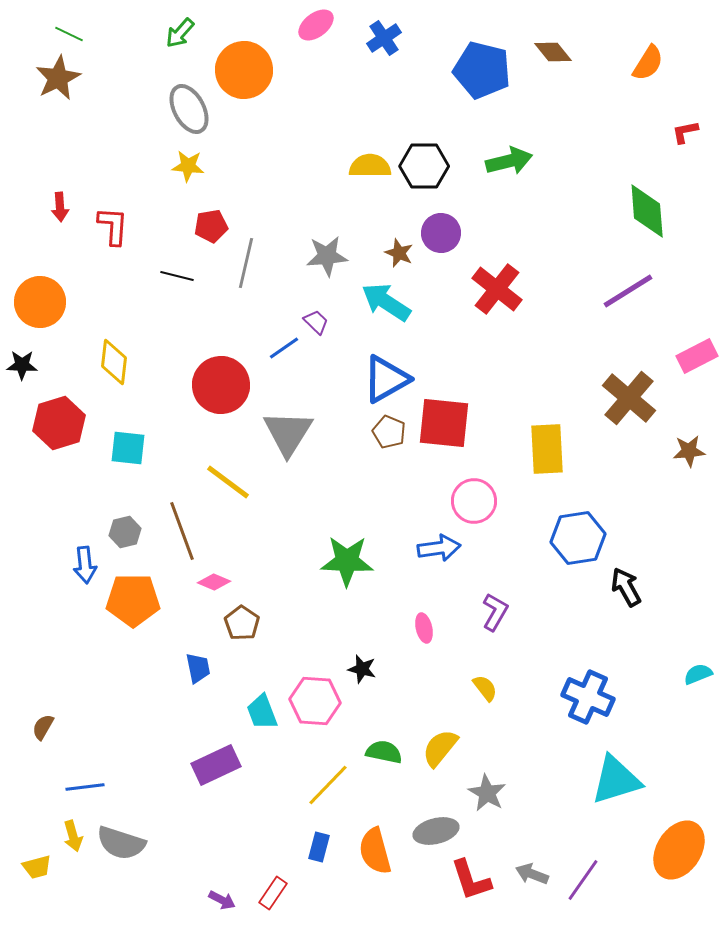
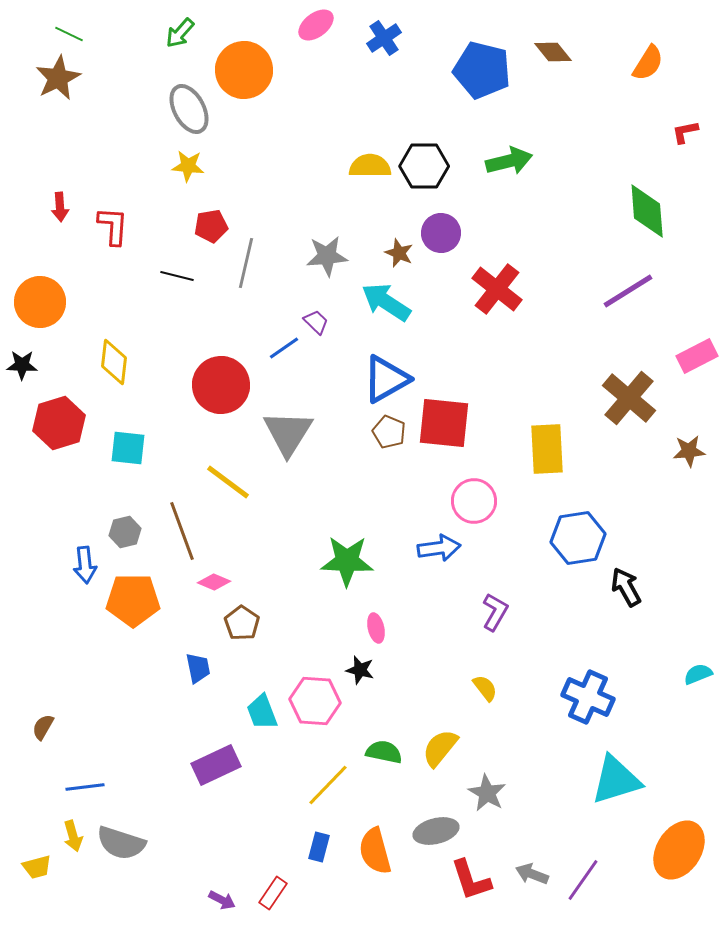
pink ellipse at (424, 628): moved 48 px left
black star at (362, 669): moved 2 px left, 1 px down
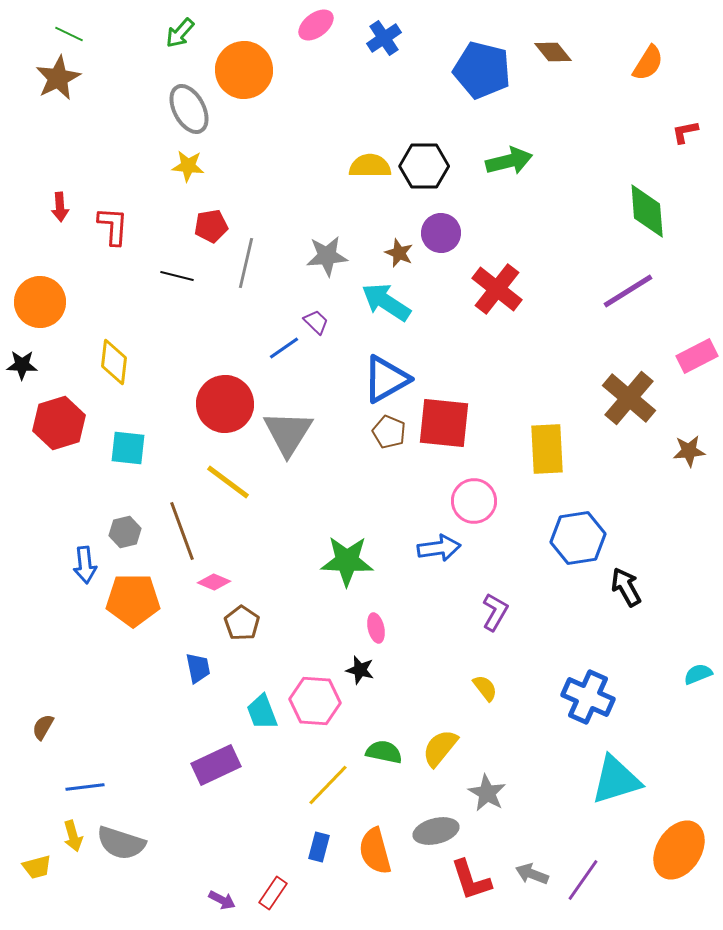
red circle at (221, 385): moved 4 px right, 19 px down
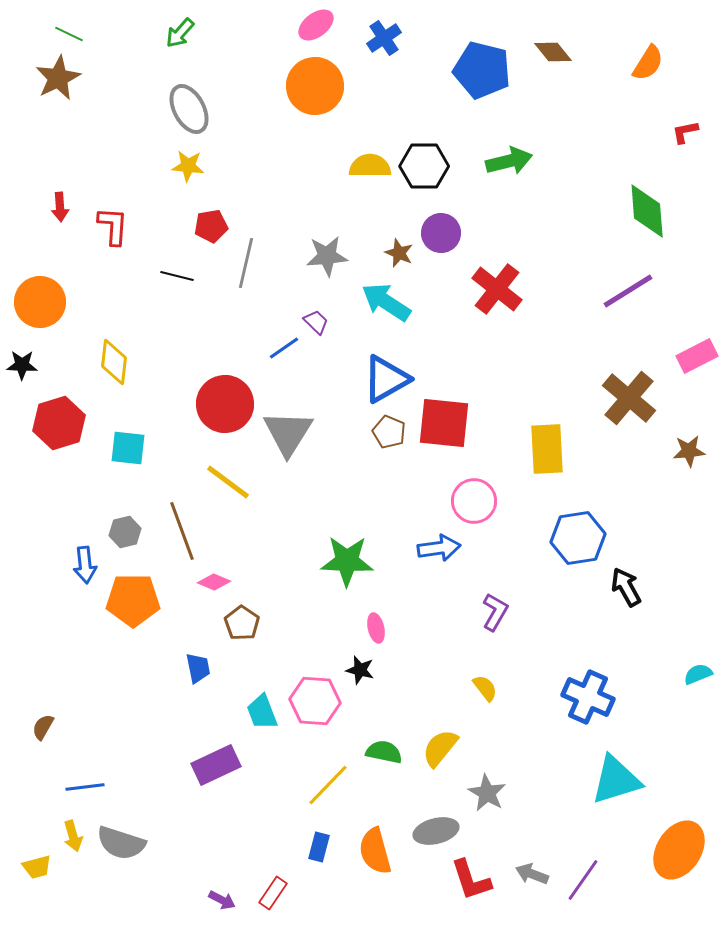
orange circle at (244, 70): moved 71 px right, 16 px down
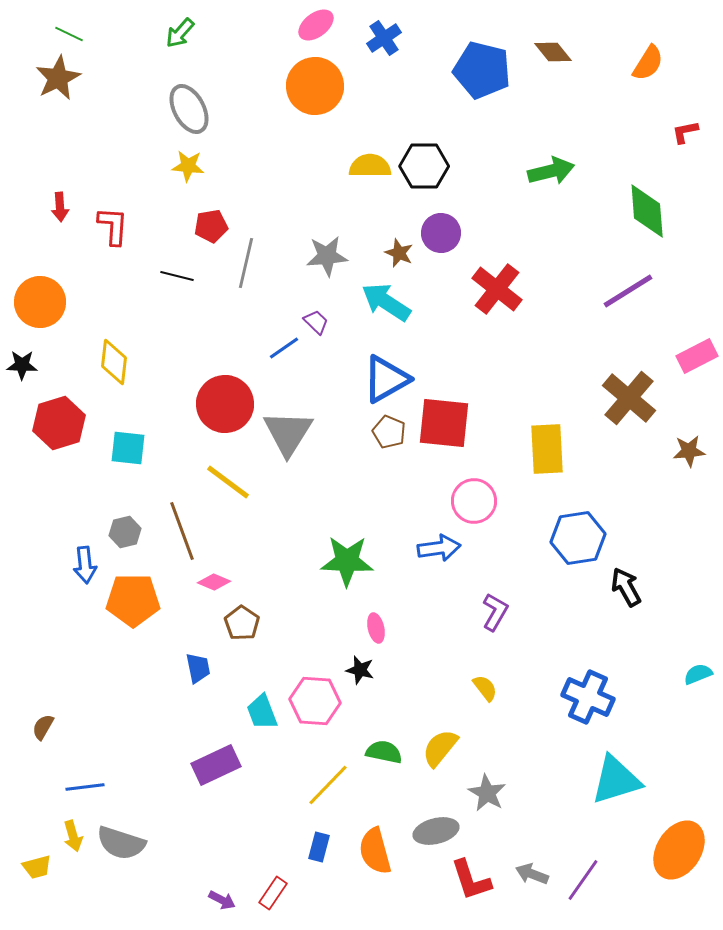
green arrow at (509, 161): moved 42 px right, 10 px down
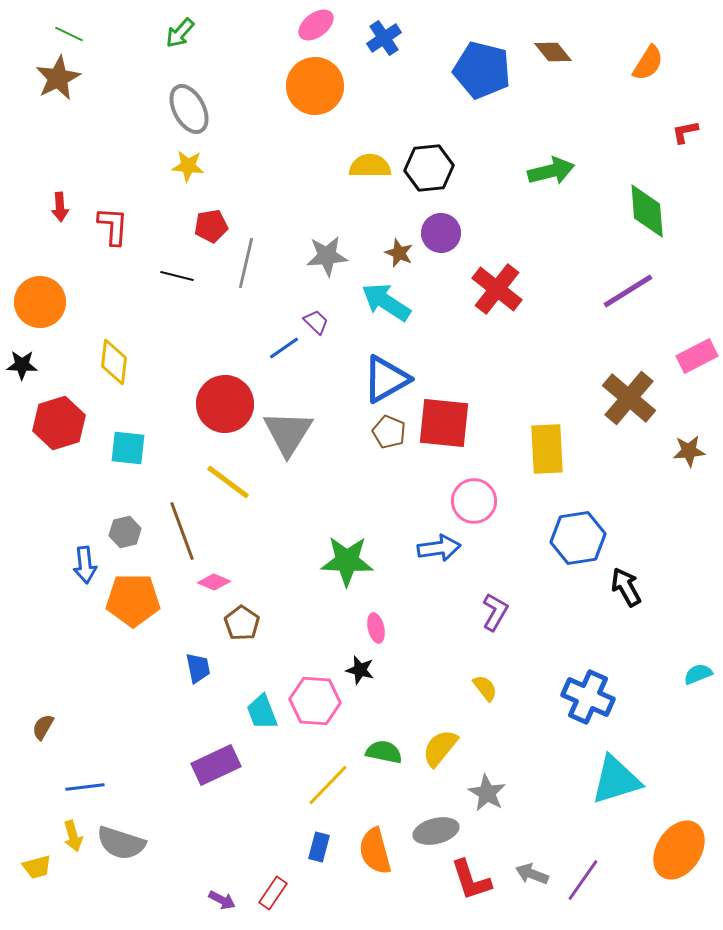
black hexagon at (424, 166): moved 5 px right, 2 px down; rotated 6 degrees counterclockwise
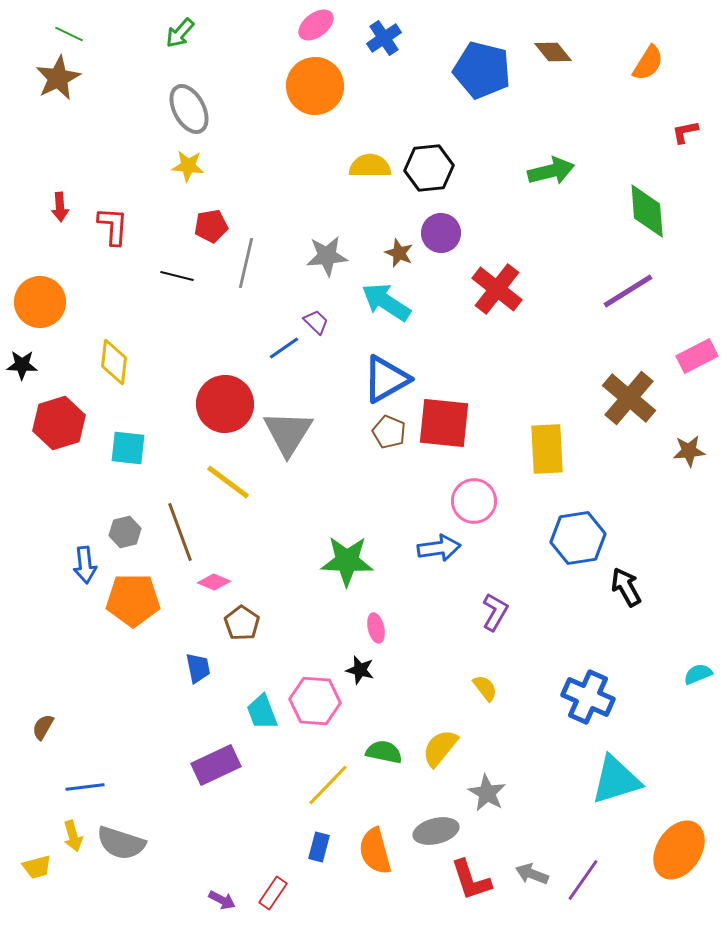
brown line at (182, 531): moved 2 px left, 1 px down
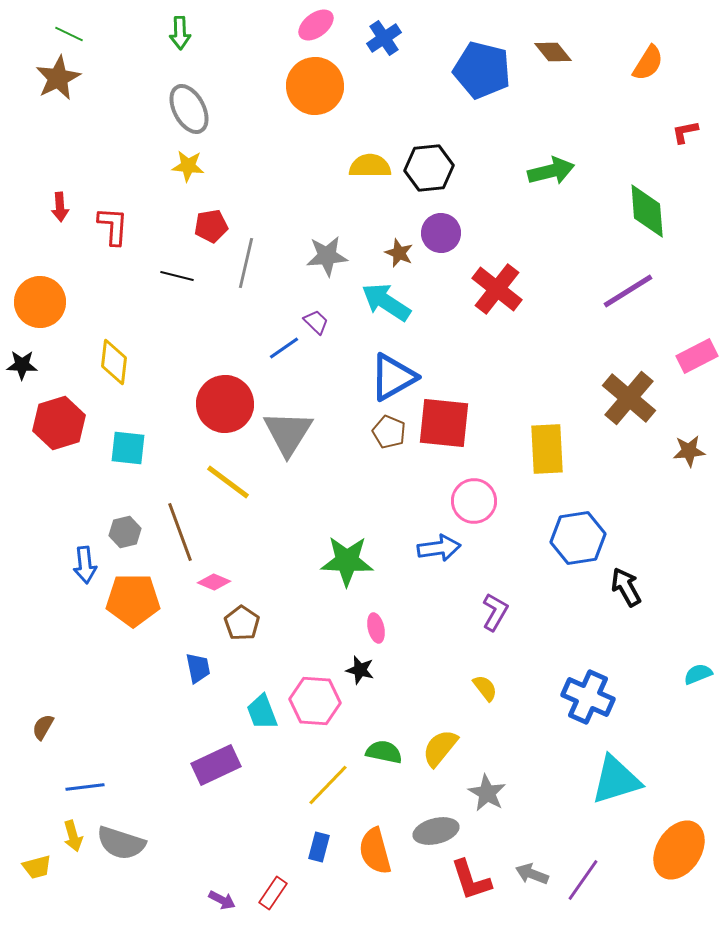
green arrow at (180, 33): rotated 44 degrees counterclockwise
blue triangle at (386, 379): moved 7 px right, 2 px up
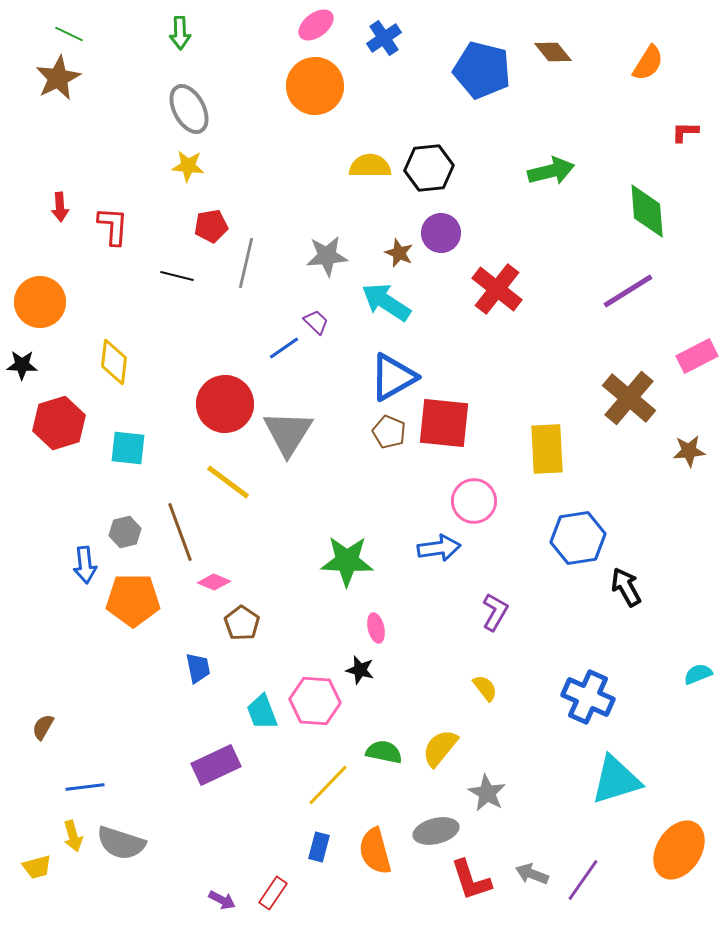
red L-shape at (685, 132): rotated 12 degrees clockwise
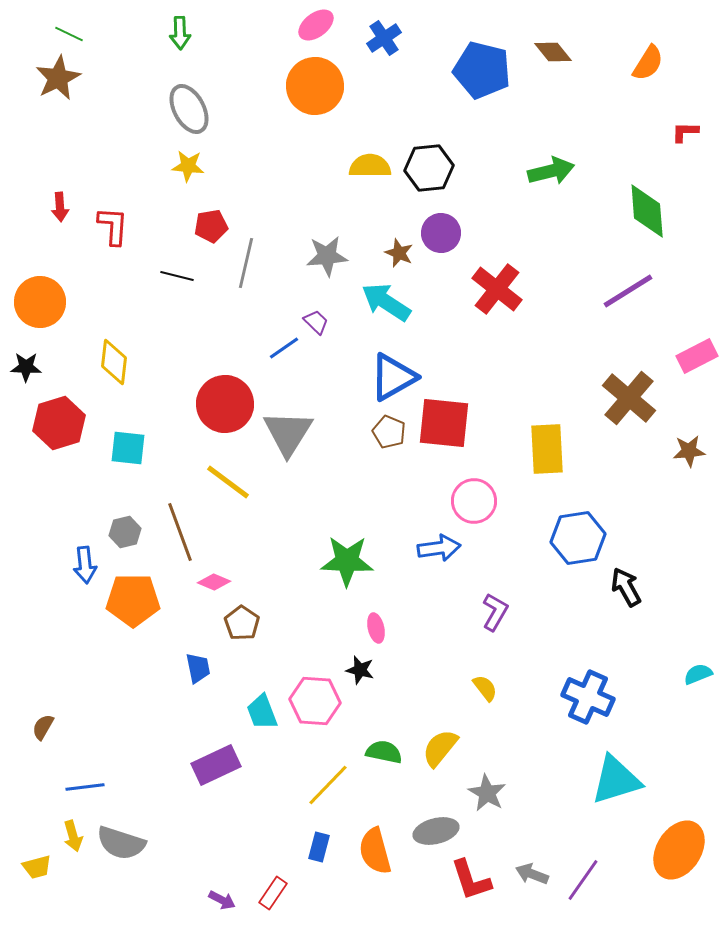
black star at (22, 365): moved 4 px right, 2 px down
